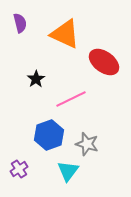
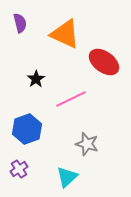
blue hexagon: moved 22 px left, 6 px up
cyan triangle: moved 1 px left, 6 px down; rotated 10 degrees clockwise
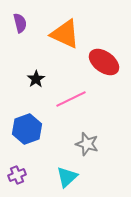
purple cross: moved 2 px left, 6 px down; rotated 12 degrees clockwise
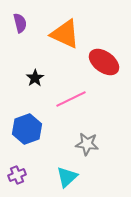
black star: moved 1 px left, 1 px up
gray star: rotated 10 degrees counterclockwise
